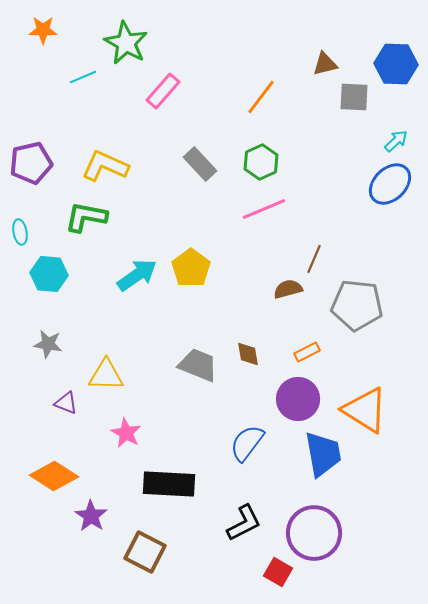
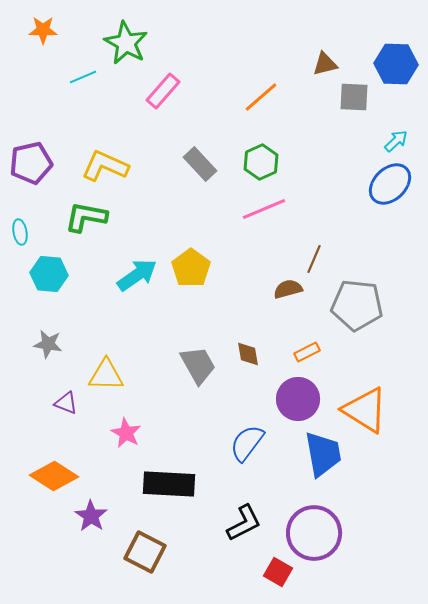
orange line at (261, 97): rotated 12 degrees clockwise
gray trapezoid at (198, 365): rotated 39 degrees clockwise
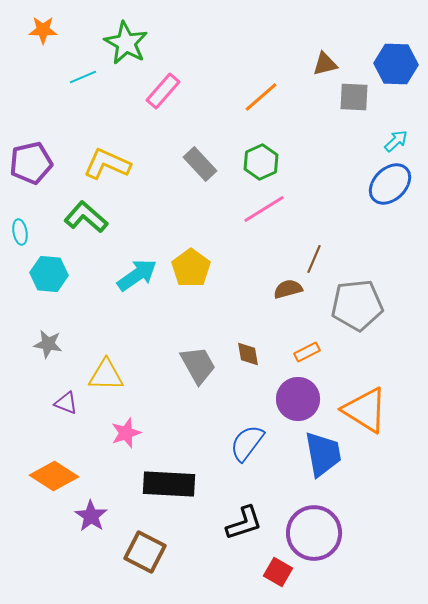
yellow L-shape at (105, 166): moved 2 px right, 2 px up
pink line at (264, 209): rotated 9 degrees counterclockwise
green L-shape at (86, 217): rotated 30 degrees clockwise
gray pentagon at (357, 305): rotated 12 degrees counterclockwise
pink star at (126, 433): rotated 24 degrees clockwise
black L-shape at (244, 523): rotated 9 degrees clockwise
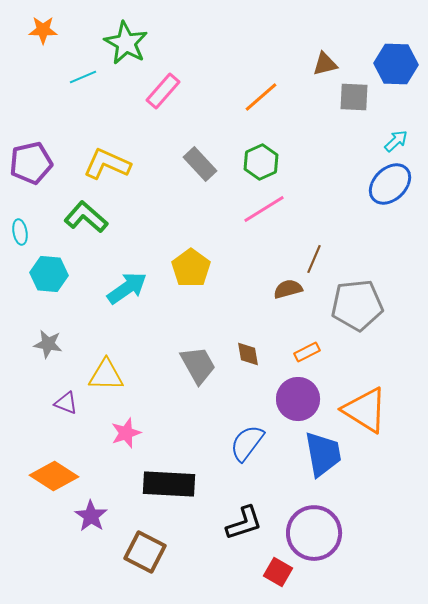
cyan arrow at (137, 275): moved 10 px left, 13 px down
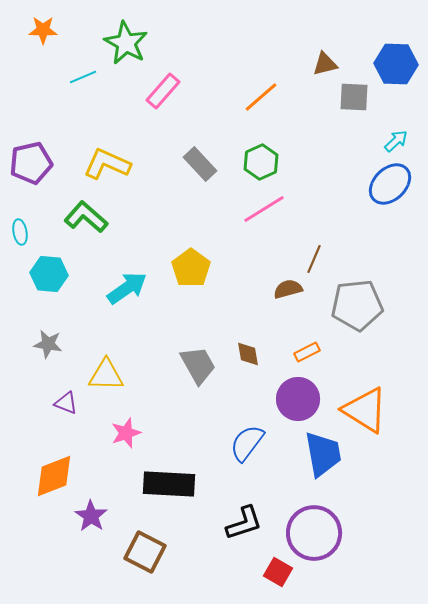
orange diamond at (54, 476): rotated 54 degrees counterclockwise
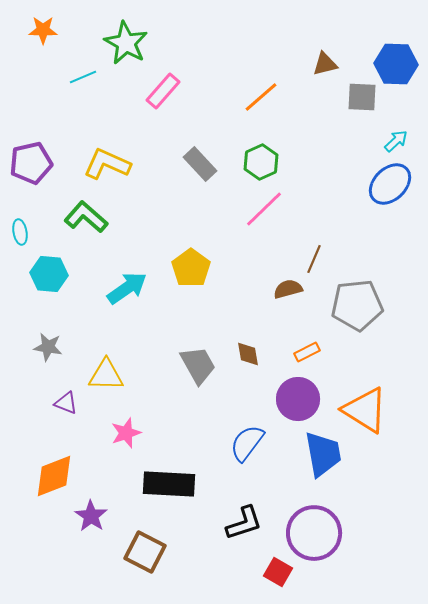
gray square at (354, 97): moved 8 px right
pink line at (264, 209): rotated 12 degrees counterclockwise
gray star at (48, 344): moved 3 px down
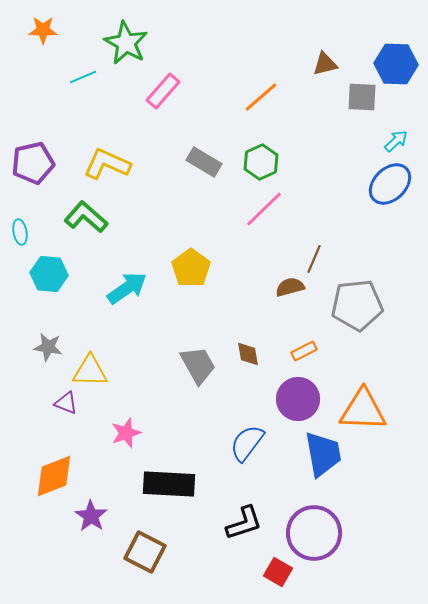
purple pentagon at (31, 163): moved 2 px right
gray rectangle at (200, 164): moved 4 px right, 2 px up; rotated 16 degrees counterclockwise
brown semicircle at (288, 289): moved 2 px right, 2 px up
orange rectangle at (307, 352): moved 3 px left, 1 px up
yellow triangle at (106, 375): moved 16 px left, 4 px up
orange triangle at (365, 410): moved 2 px left; rotated 30 degrees counterclockwise
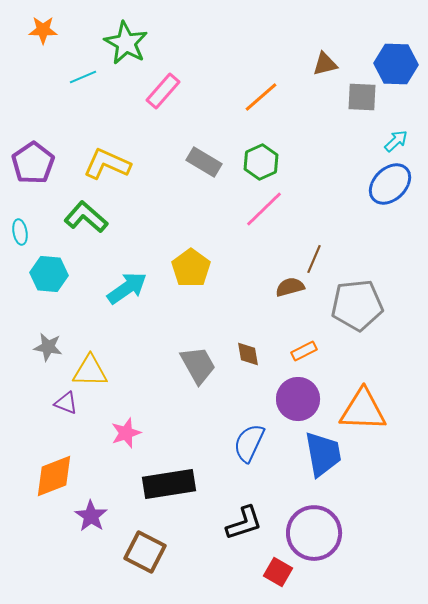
purple pentagon at (33, 163): rotated 21 degrees counterclockwise
blue semicircle at (247, 443): moved 2 px right; rotated 12 degrees counterclockwise
black rectangle at (169, 484): rotated 12 degrees counterclockwise
